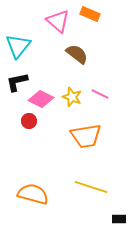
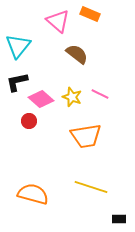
pink diamond: rotated 15 degrees clockwise
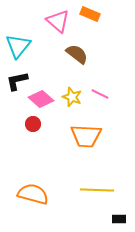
black L-shape: moved 1 px up
red circle: moved 4 px right, 3 px down
orange trapezoid: rotated 12 degrees clockwise
yellow line: moved 6 px right, 3 px down; rotated 16 degrees counterclockwise
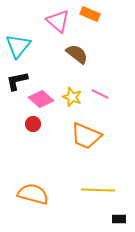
orange trapezoid: rotated 20 degrees clockwise
yellow line: moved 1 px right
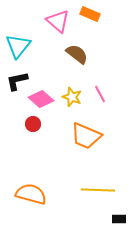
pink line: rotated 36 degrees clockwise
orange semicircle: moved 2 px left
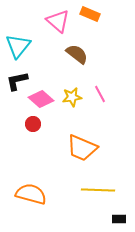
yellow star: rotated 30 degrees counterclockwise
orange trapezoid: moved 4 px left, 12 px down
